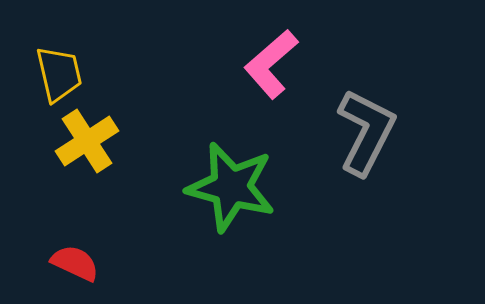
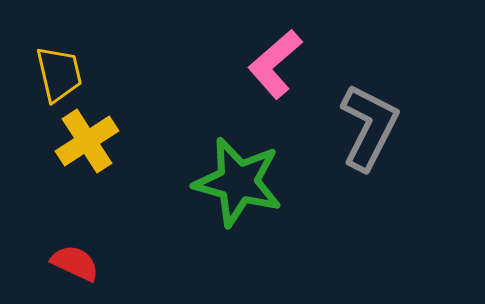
pink L-shape: moved 4 px right
gray L-shape: moved 3 px right, 5 px up
green star: moved 7 px right, 5 px up
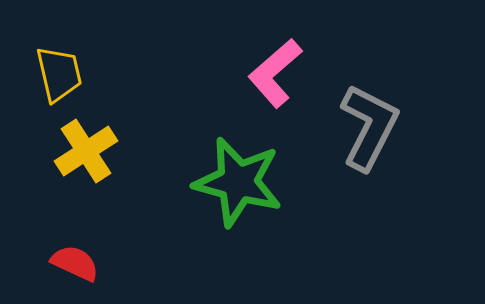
pink L-shape: moved 9 px down
yellow cross: moved 1 px left, 10 px down
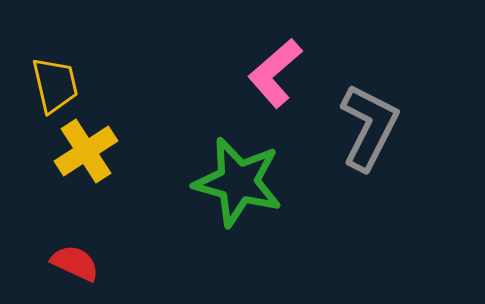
yellow trapezoid: moved 4 px left, 11 px down
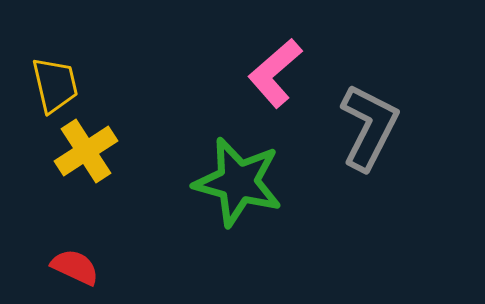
red semicircle: moved 4 px down
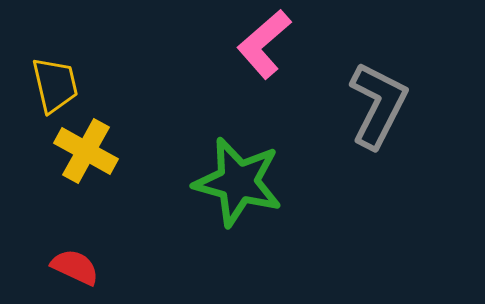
pink L-shape: moved 11 px left, 29 px up
gray L-shape: moved 9 px right, 22 px up
yellow cross: rotated 28 degrees counterclockwise
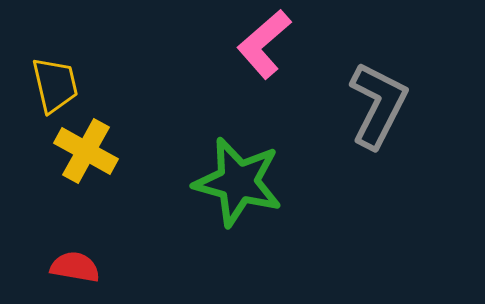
red semicircle: rotated 15 degrees counterclockwise
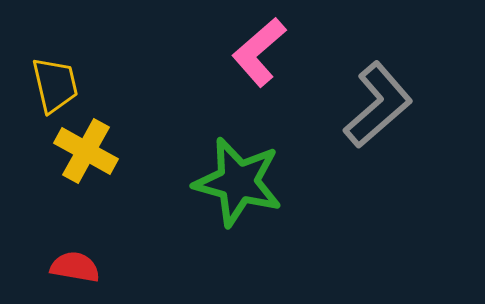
pink L-shape: moved 5 px left, 8 px down
gray L-shape: rotated 22 degrees clockwise
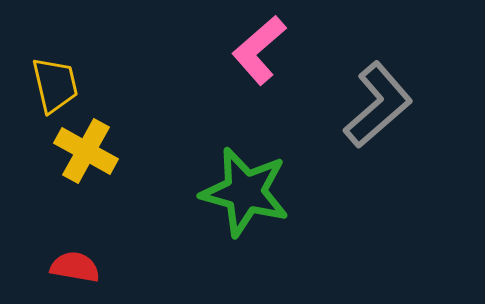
pink L-shape: moved 2 px up
green star: moved 7 px right, 10 px down
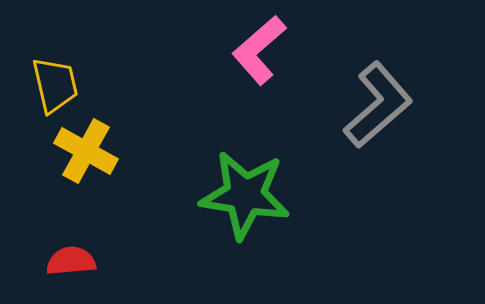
green star: moved 3 px down; rotated 6 degrees counterclockwise
red semicircle: moved 4 px left, 6 px up; rotated 15 degrees counterclockwise
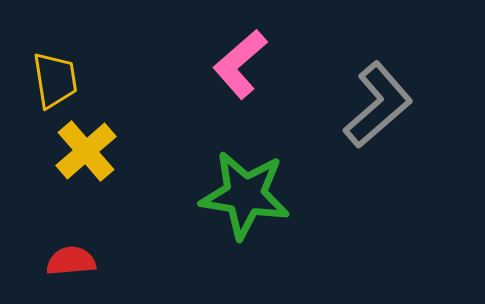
pink L-shape: moved 19 px left, 14 px down
yellow trapezoid: moved 5 px up; rotated 4 degrees clockwise
yellow cross: rotated 20 degrees clockwise
